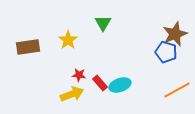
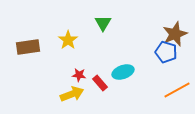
cyan ellipse: moved 3 px right, 13 px up
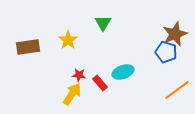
orange line: rotated 8 degrees counterclockwise
yellow arrow: rotated 35 degrees counterclockwise
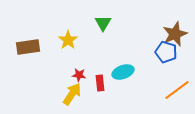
red rectangle: rotated 35 degrees clockwise
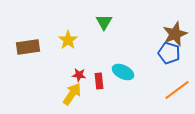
green triangle: moved 1 px right, 1 px up
blue pentagon: moved 3 px right, 1 px down
cyan ellipse: rotated 45 degrees clockwise
red rectangle: moved 1 px left, 2 px up
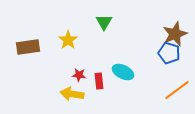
yellow arrow: rotated 115 degrees counterclockwise
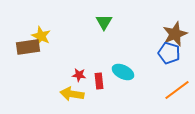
yellow star: moved 27 px left, 4 px up; rotated 12 degrees counterclockwise
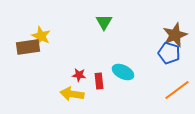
brown star: moved 1 px down
